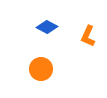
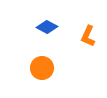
orange circle: moved 1 px right, 1 px up
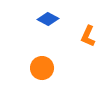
blue diamond: moved 1 px right, 8 px up
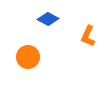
orange circle: moved 14 px left, 11 px up
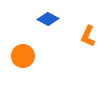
orange circle: moved 5 px left, 1 px up
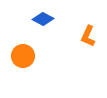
blue diamond: moved 5 px left
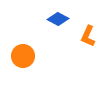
blue diamond: moved 15 px right
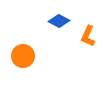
blue diamond: moved 1 px right, 2 px down
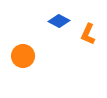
orange L-shape: moved 2 px up
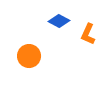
orange circle: moved 6 px right
